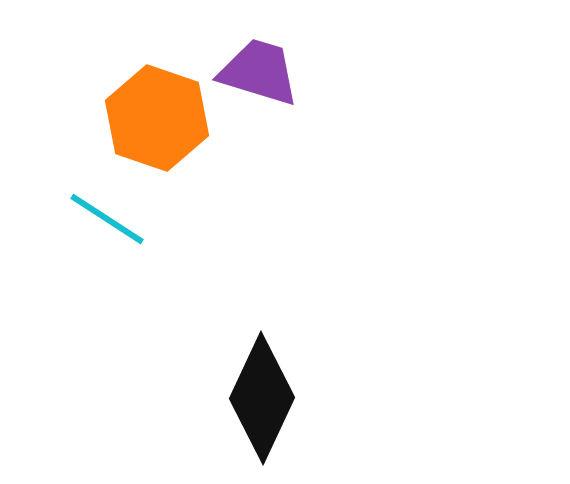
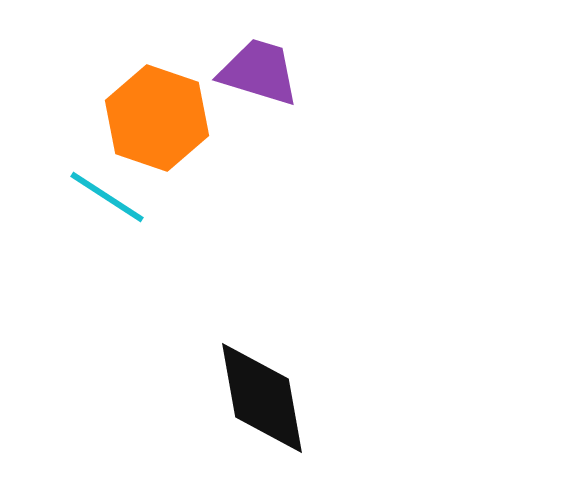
cyan line: moved 22 px up
black diamond: rotated 35 degrees counterclockwise
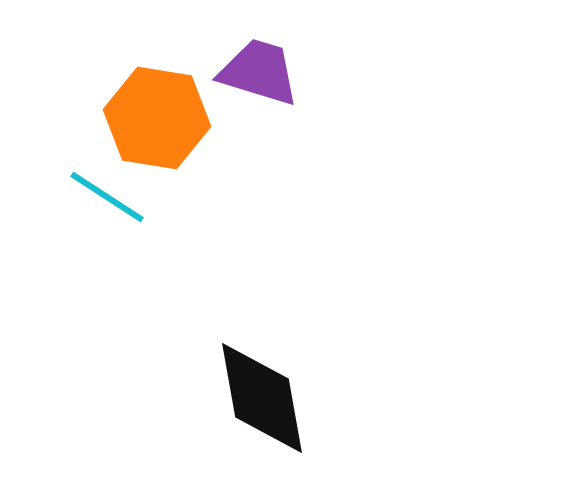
orange hexagon: rotated 10 degrees counterclockwise
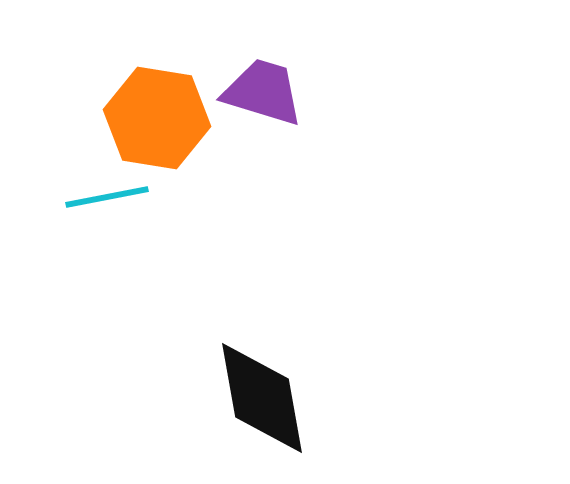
purple trapezoid: moved 4 px right, 20 px down
cyan line: rotated 44 degrees counterclockwise
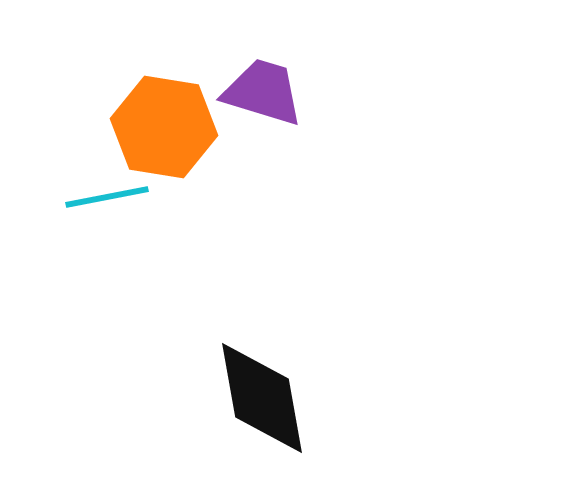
orange hexagon: moved 7 px right, 9 px down
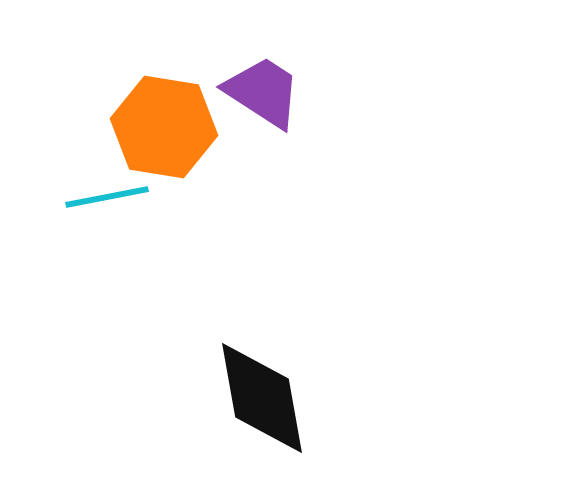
purple trapezoid: rotated 16 degrees clockwise
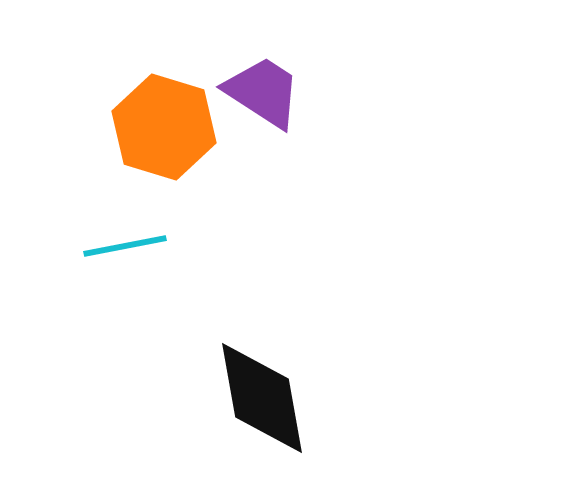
orange hexagon: rotated 8 degrees clockwise
cyan line: moved 18 px right, 49 px down
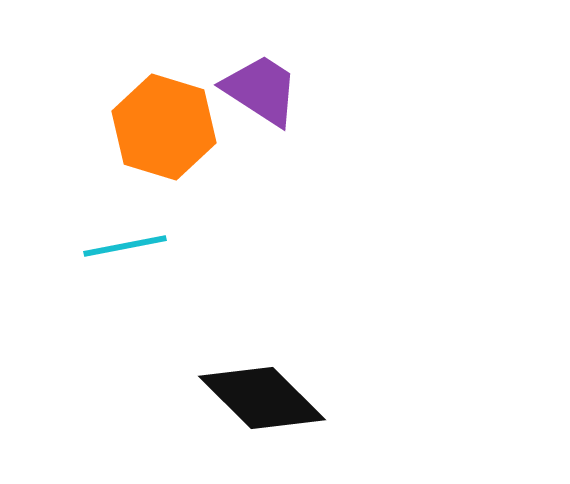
purple trapezoid: moved 2 px left, 2 px up
black diamond: rotated 35 degrees counterclockwise
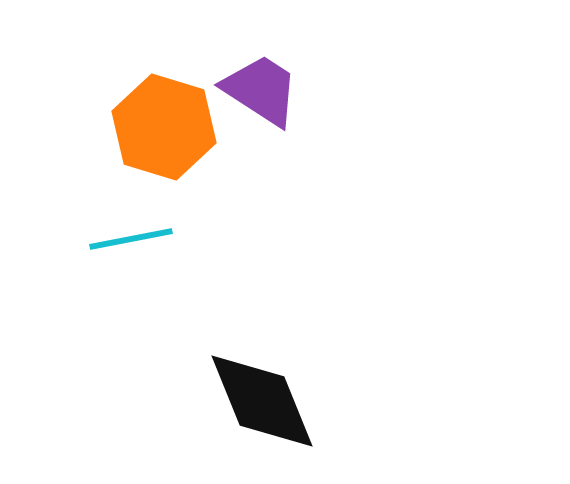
cyan line: moved 6 px right, 7 px up
black diamond: moved 3 px down; rotated 23 degrees clockwise
